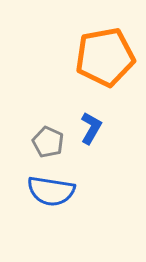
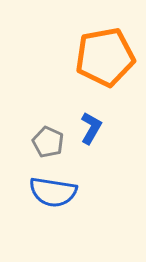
blue semicircle: moved 2 px right, 1 px down
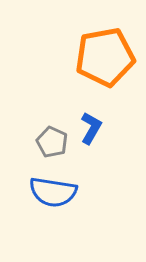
gray pentagon: moved 4 px right
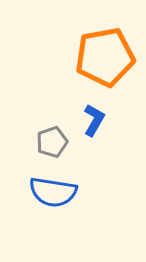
blue L-shape: moved 3 px right, 8 px up
gray pentagon: rotated 28 degrees clockwise
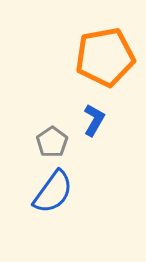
gray pentagon: rotated 16 degrees counterclockwise
blue semicircle: rotated 63 degrees counterclockwise
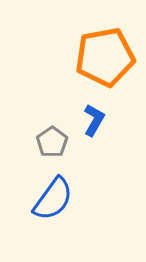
blue semicircle: moved 7 px down
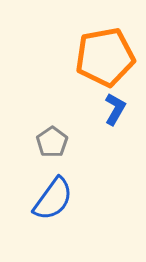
blue L-shape: moved 21 px right, 11 px up
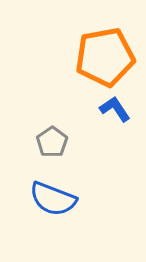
blue L-shape: rotated 64 degrees counterclockwise
blue semicircle: rotated 75 degrees clockwise
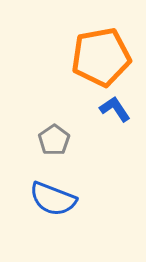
orange pentagon: moved 4 px left
gray pentagon: moved 2 px right, 2 px up
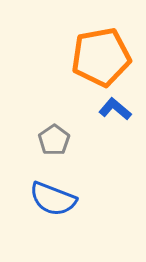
blue L-shape: rotated 16 degrees counterclockwise
